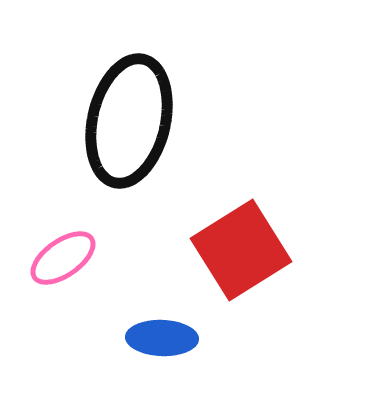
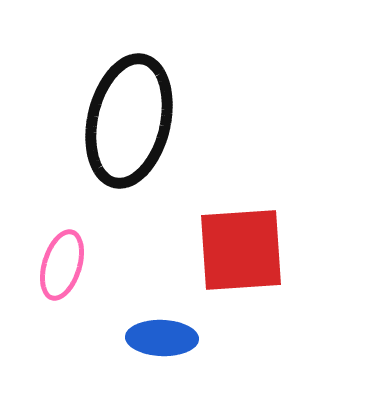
red square: rotated 28 degrees clockwise
pink ellipse: moved 1 px left, 7 px down; rotated 38 degrees counterclockwise
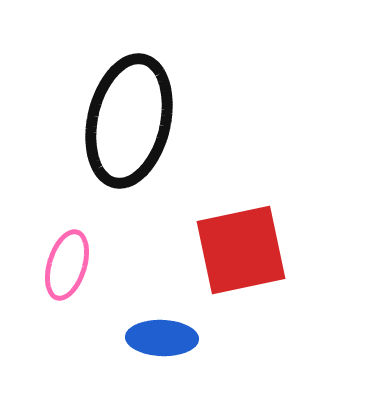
red square: rotated 8 degrees counterclockwise
pink ellipse: moved 5 px right
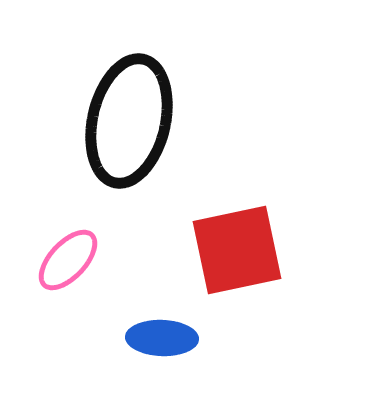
red square: moved 4 px left
pink ellipse: moved 1 px right, 5 px up; rotated 26 degrees clockwise
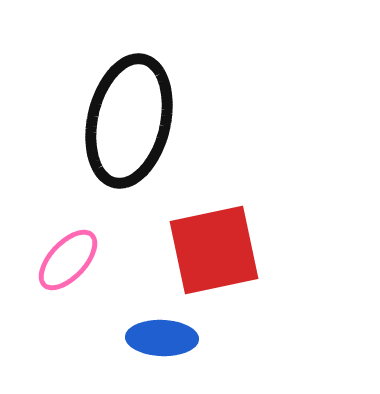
red square: moved 23 px left
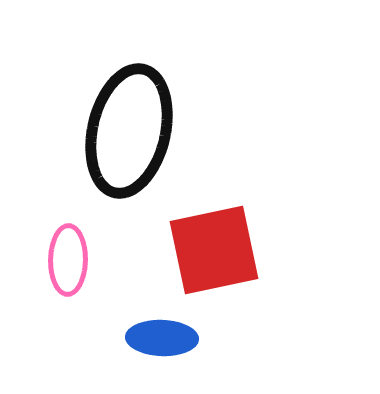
black ellipse: moved 10 px down
pink ellipse: rotated 42 degrees counterclockwise
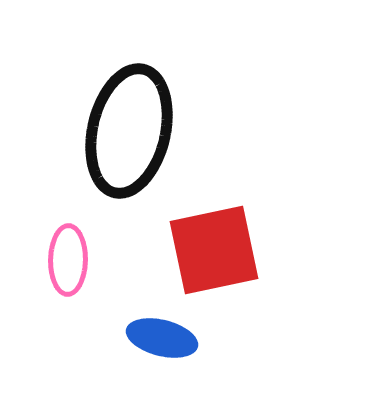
blue ellipse: rotated 12 degrees clockwise
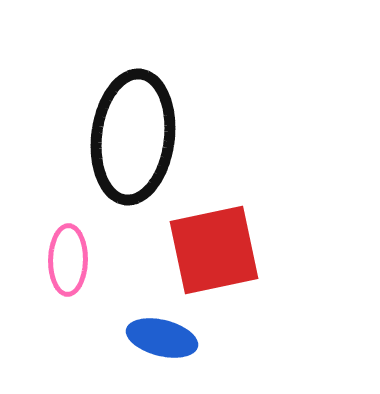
black ellipse: moved 4 px right, 6 px down; rotated 6 degrees counterclockwise
